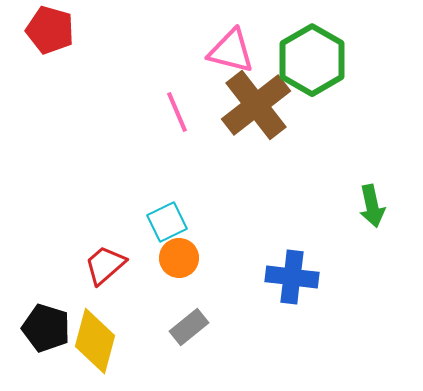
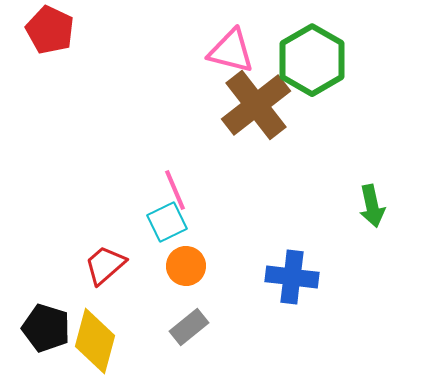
red pentagon: rotated 9 degrees clockwise
pink line: moved 2 px left, 78 px down
orange circle: moved 7 px right, 8 px down
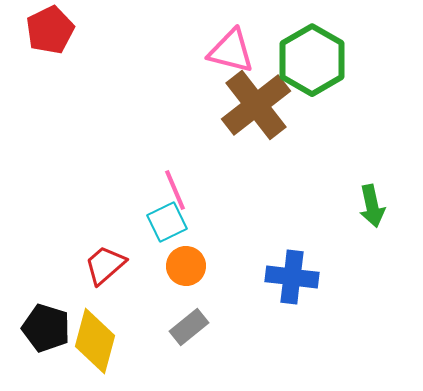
red pentagon: rotated 21 degrees clockwise
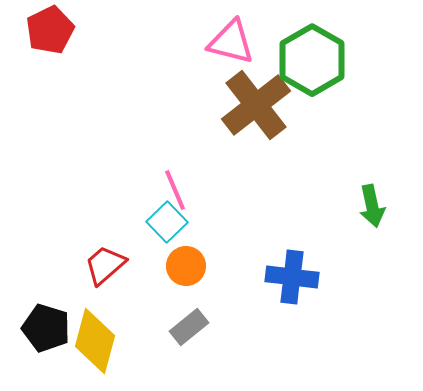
pink triangle: moved 9 px up
cyan square: rotated 18 degrees counterclockwise
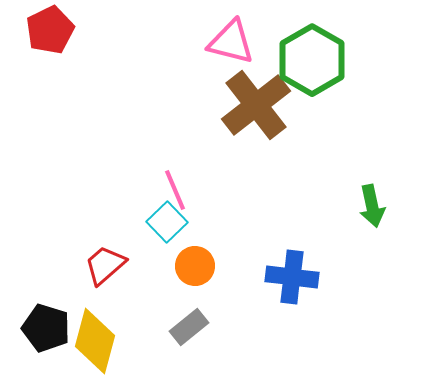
orange circle: moved 9 px right
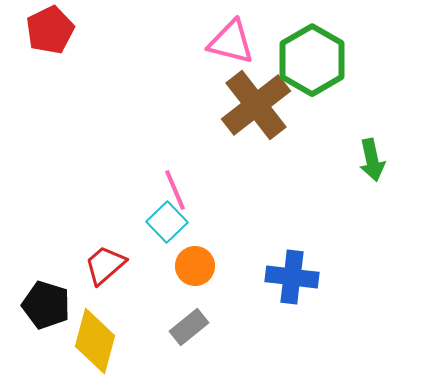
green arrow: moved 46 px up
black pentagon: moved 23 px up
